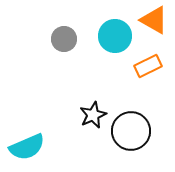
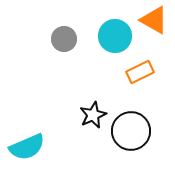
orange rectangle: moved 8 px left, 6 px down
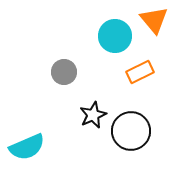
orange triangle: rotated 20 degrees clockwise
gray circle: moved 33 px down
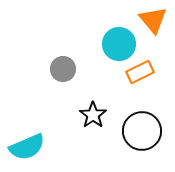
orange triangle: moved 1 px left
cyan circle: moved 4 px right, 8 px down
gray circle: moved 1 px left, 3 px up
black star: rotated 12 degrees counterclockwise
black circle: moved 11 px right
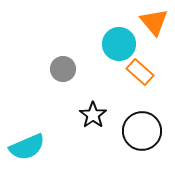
orange triangle: moved 1 px right, 2 px down
orange rectangle: rotated 68 degrees clockwise
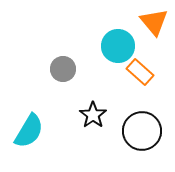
cyan circle: moved 1 px left, 2 px down
cyan semicircle: moved 2 px right, 16 px up; rotated 36 degrees counterclockwise
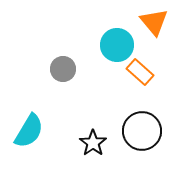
cyan circle: moved 1 px left, 1 px up
black star: moved 28 px down
